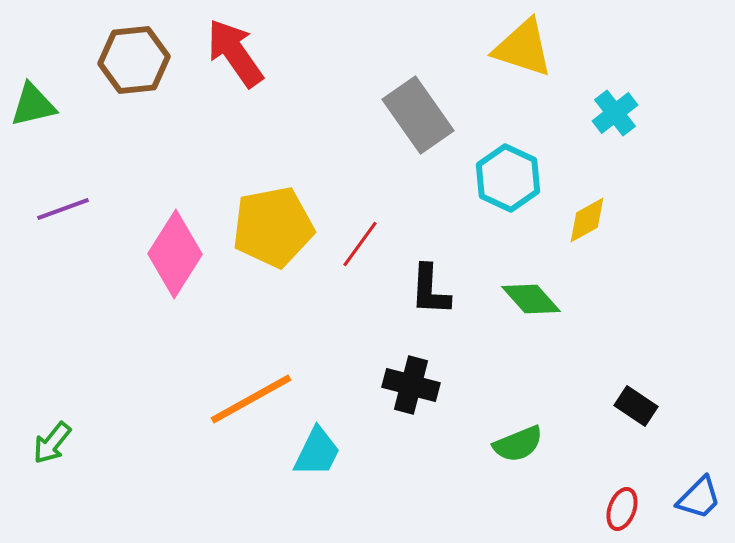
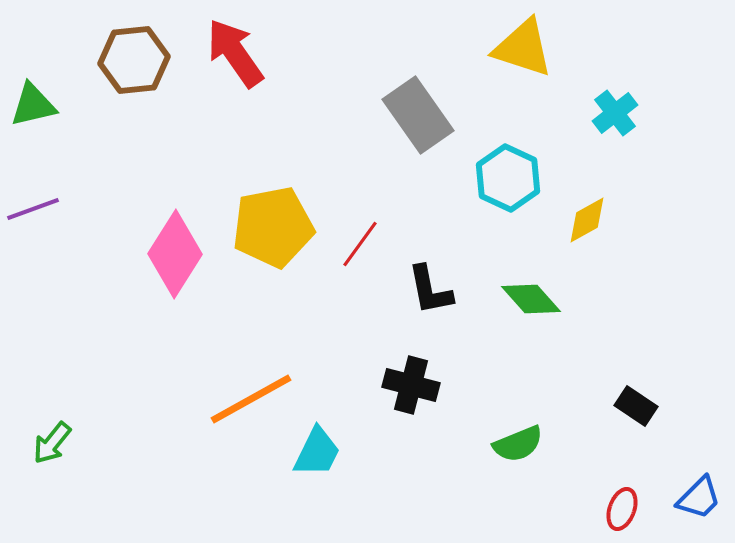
purple line: moved 30 px left
black L-shape: rotated 14 degrees counterclockwise
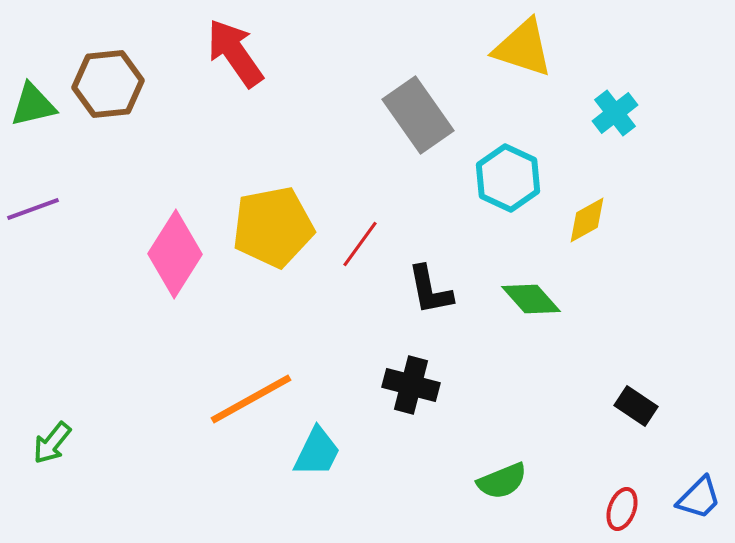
brown hexagon: moved 26 px left, 24 px down
green semicircle: moved 16 px left, 37 px down
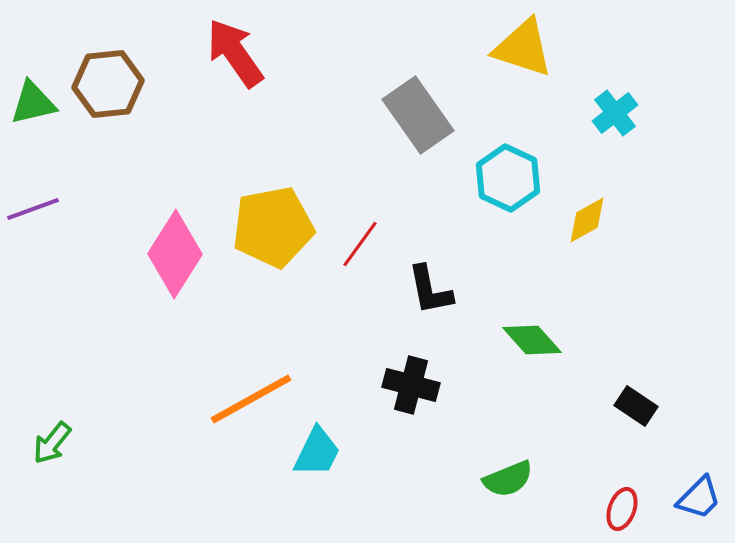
green triangle: moved 2 px up
green diamond: moved 1 px right, 41 px down
green semicircle: moved 6 px right, 2 px up
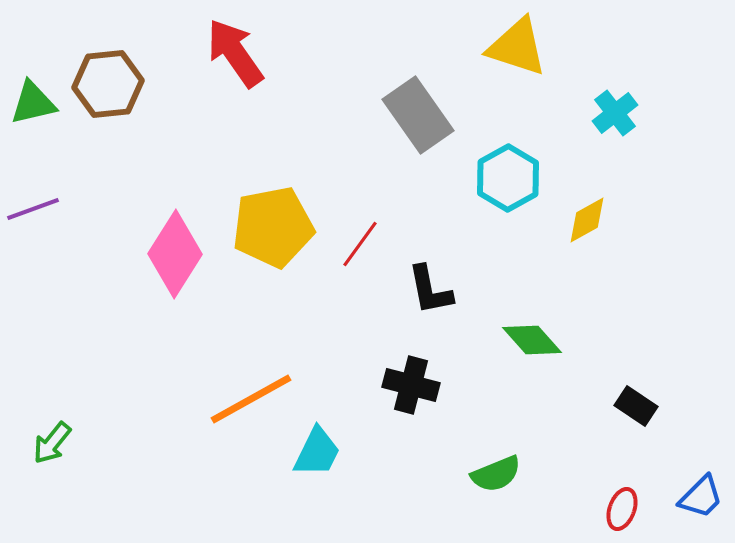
yellow triangle: moved 6 px left, 1 px up
cyan hexagon: rotated 6 degrees clockwise
green semicircle: moved 12 px left, 5 px up
blue trapezoid: moved 2 px right, 1 px up
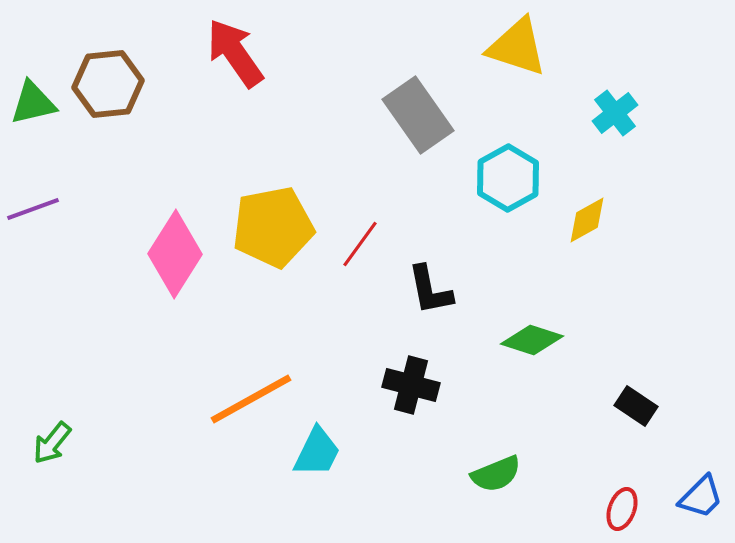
green diamond: rotated 30 degrees counterclockwise
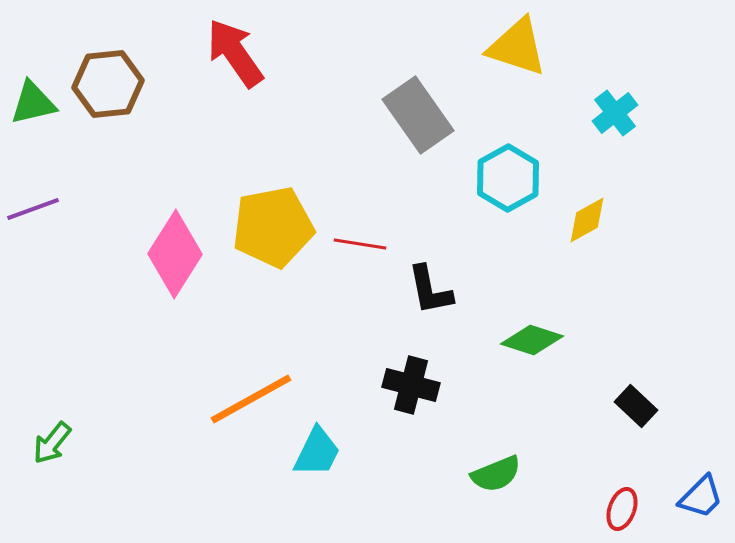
red line: rotated 63 degrees clockwise
black rectangle: rotated 9 degrees clockwise
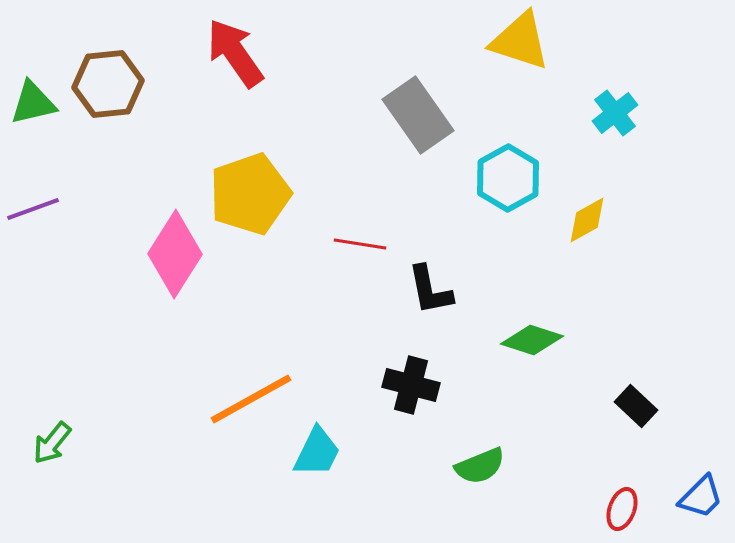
yellow triangle: moved 3 px right, 6 px up
yellow pentagon: moved 23 px left, 33 px up; rotated 8 degrees counterclockwise
green semicircle: moved 16 px left, 8 px up
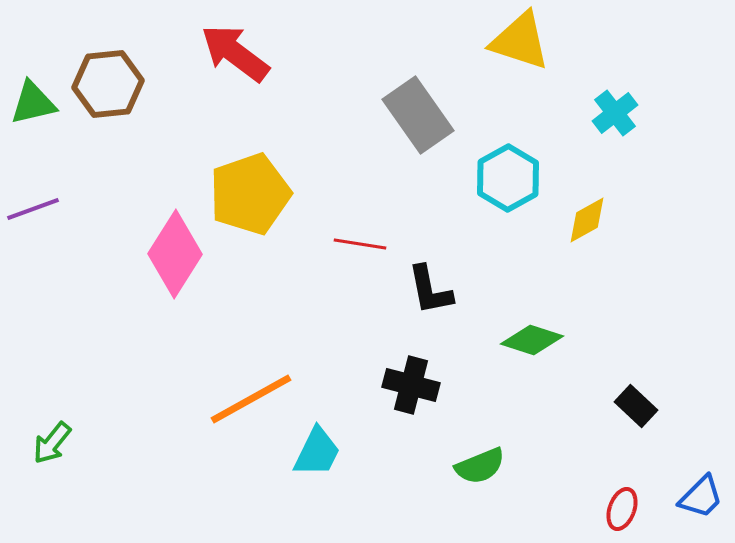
red arrow: rotated 18 degrees counterclockwise
